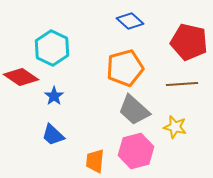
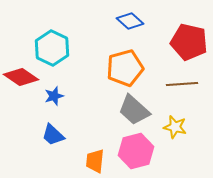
blue star: rotated 18 degrees clockwise
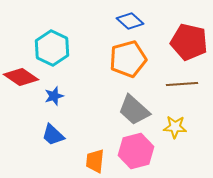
orange pentagon: moved 3 px right, 9 px up
yellow star: rotated 10 degrees counterclockwise
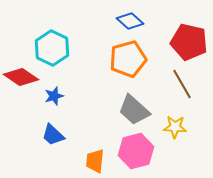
brown line: rotated 64 degrees clockwise
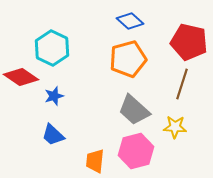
brown line: rotated 48 degrees clockwise
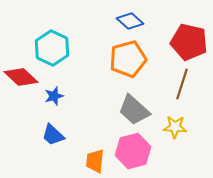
red diamond: rotated 8 degrees clockwise
pink hexagon: moved 3 px left
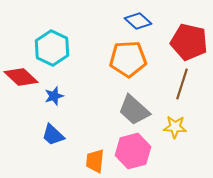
blue diamond: moved 8 px right
orange pentagon: rotated 12 degrees clockwise
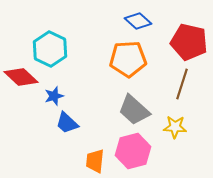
cyan hexagon: moved 2 px left, 1 px down
blue trapezoid: moved 14 px right, 12 px up
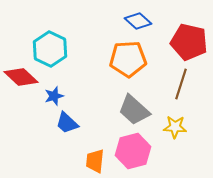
brown line: moved 1 px left
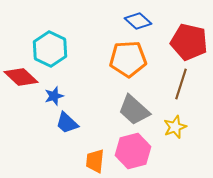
yellow star: rotated 25 degrees counterclockwise
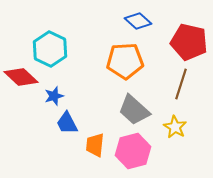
orange pentagon: moved 3 px left, 2 px down
blue trapezoid: rotated 20 degrees clockwise
yellow star: rotated 20 degrees counterclockwise
orange trapezoid: moved 16 px up
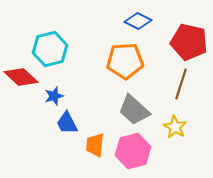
blue diamond: rotated 16 degrees counterclockwise
cyan hexagon: rotated 20 degrees clockwise
